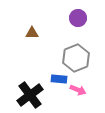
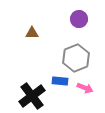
purple circle: moved 1 px right, 1 px down
blue rectangle: moved 1 px right, 2 px down
pink arrow: moved 7 px right, 2 px up
black cross: moved 2 px right, 1 px down
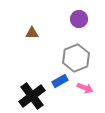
blue rectangle: rotated 35 degrees counterclockwise
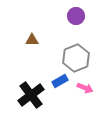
purple circle: moved 3 px left, 3 px up
brown triangle: moved 7 px down
black cross: moved 1 px left, 1 px up
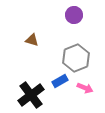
purple circle: moved 2 px left, 1 px up
brown triangle: rotated 16 degrees clockwise
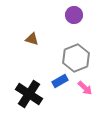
brown triangle: moved 1 px up
pink arrow: rotated 21 degrees clockwise
black cross: moved 2 px left, 1 px up; rotated 20 degrees counterclockwise
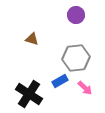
purple circle: moved 2 px right
gray hexagon: rotated 16 degrees clockwise
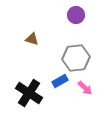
black cross: moved 1 px up
